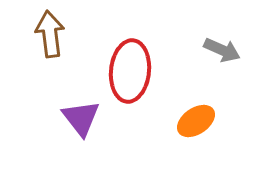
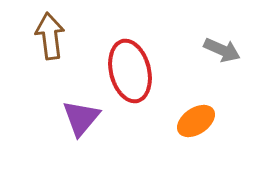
brown arrow: moved 2 px down
red ellipse: rotated 20 degrees counterclockwise
purple triangle: rotated 18 degrees clockwise
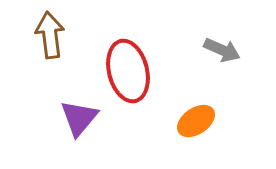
brown arrow: moved 1 px up
red ellipse: moved 2 px left
purple triangle: moved 2 px left
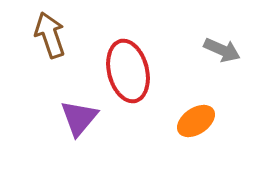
brown arrow: rotated 12 degrees counterclockwise
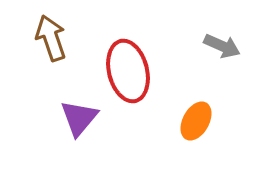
brown arrow: moved 1 px right, 3 px down
gray arrow: moved 4 px up
orange ellipse: rotated 27 degrees counterclockwise
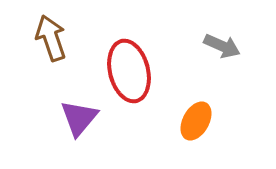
red ellipse: moved 1 px right
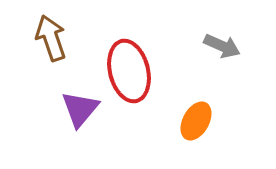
purple triangle: moved 1 px right, 9 px up
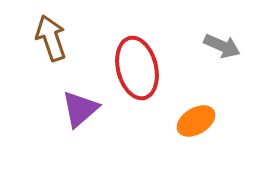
red ellipse: moved 8 px right, 3 px up
purple triangle: rotated 9 degrees clockwise
orange ellipse: rotated 30 degrees clockwise
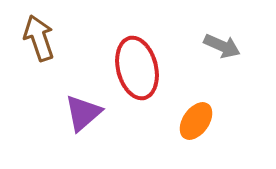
brown arrow: moved 12 px left
purple triangle: moved 3 px right, 4 px down
orange ellipse: rotated 24 degrees counterclockwise
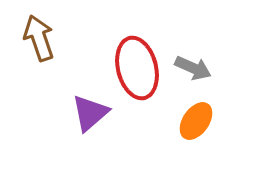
gray arrow: moved 29 px left, 22 px down
purple triangle: moved 7 px right
